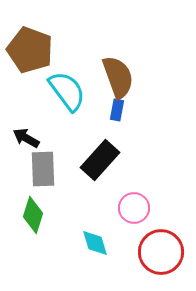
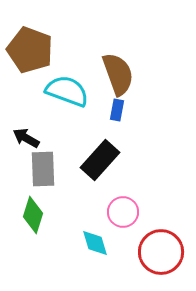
brown semicircle: moved 3 px up
cyan semicircle: rotated 33 degrees counterclockwise
pink circle: moved 11 px left, 4 px down
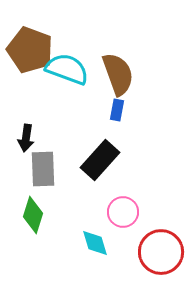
cyan semicircle: moved 22 px up
black arrow: rotated 112 degrees counterclockwise
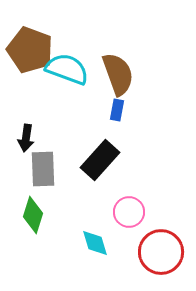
pink circle: moved 6 px right
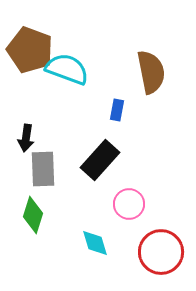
brown semicircle: moved 33 px right, 2 px up; rotated 9 degrees clockwise
pink circle: moved 8 px up
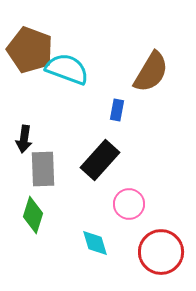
brown semicircle: rotated 42 degrees clockwise
black arrow: moved 2 px left, 1 px down
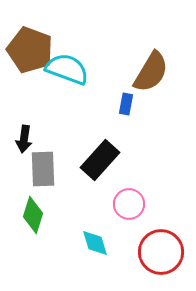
blue rectangle: moved 9 px right, 6 px up
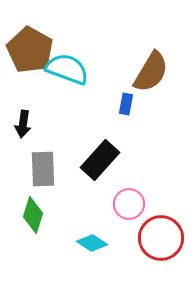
brown pentagon: rotated 9 degrees clockwise
black arrow: moved 1 px left, 15 px up
cyan diamond: moved 3 px left; rotated 40 degrees counterclockwise
red circle: moved 14 px up
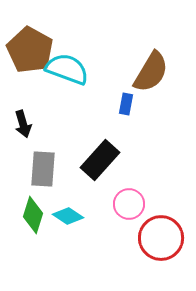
black arrow: rotated 24 degrees counterclockwise
gray rectangle: rotated 6 degrees clockwise
cyan diamond: moved 24 px left, 27 px up
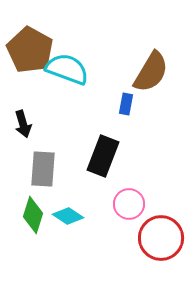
black rectangle: moved 3 px right, 4 px up; rotated 21 degrees counterclockwise
